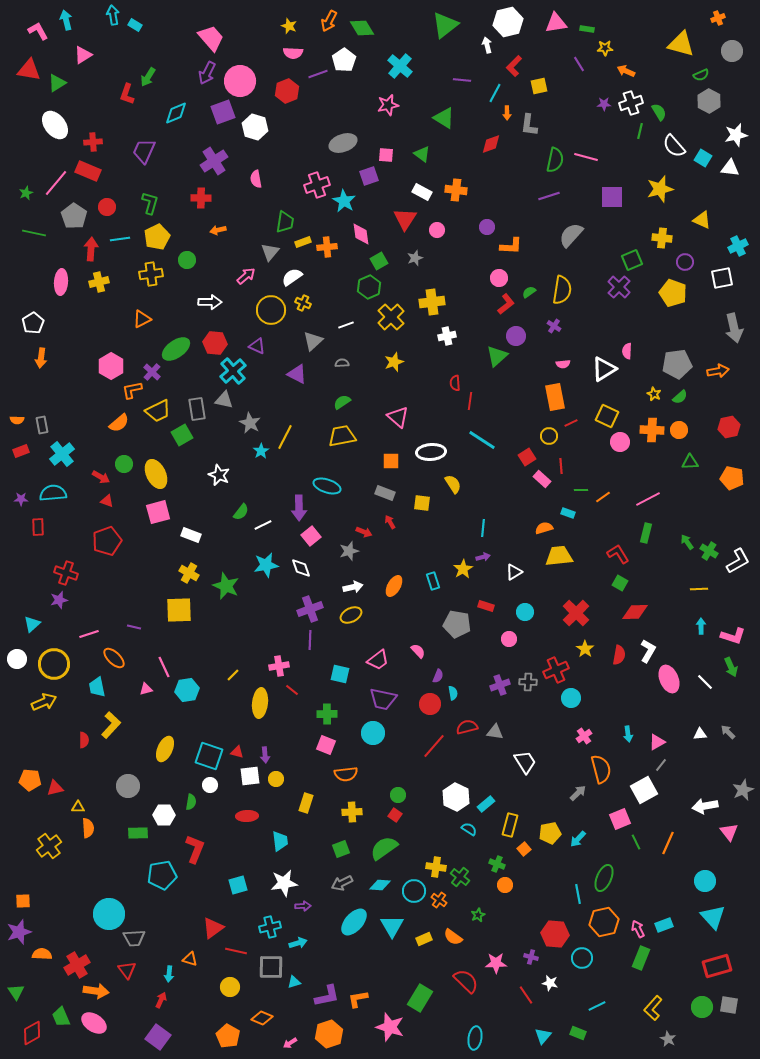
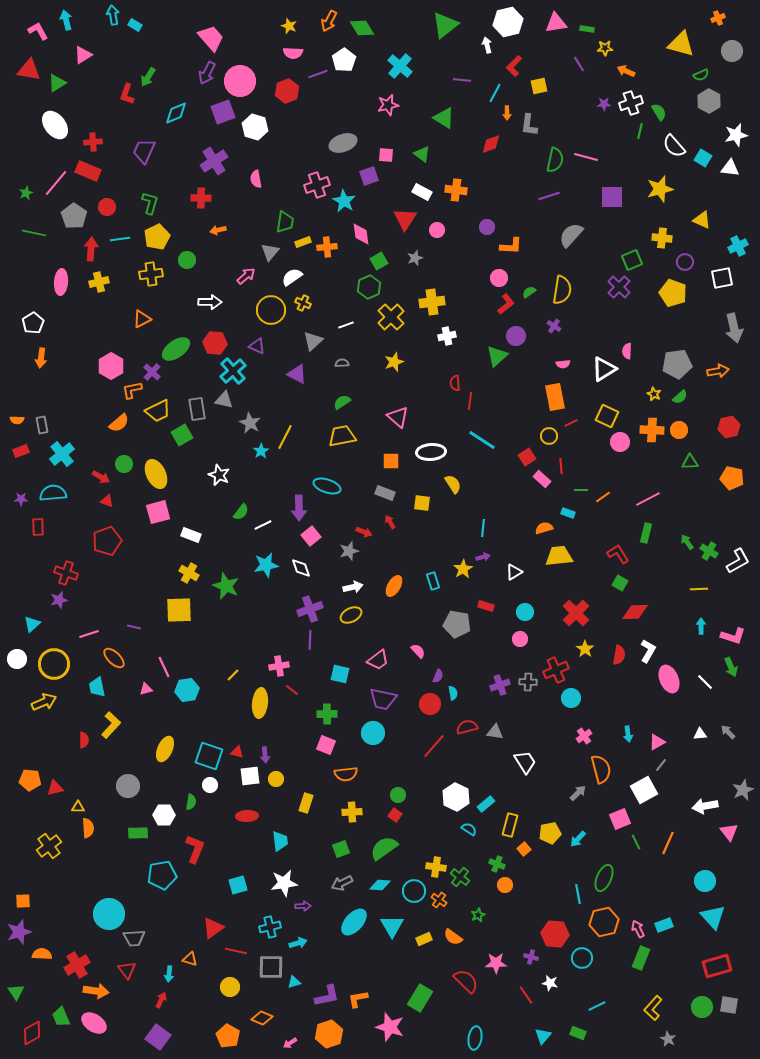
pink circle at (509, 639): moved 11 px right
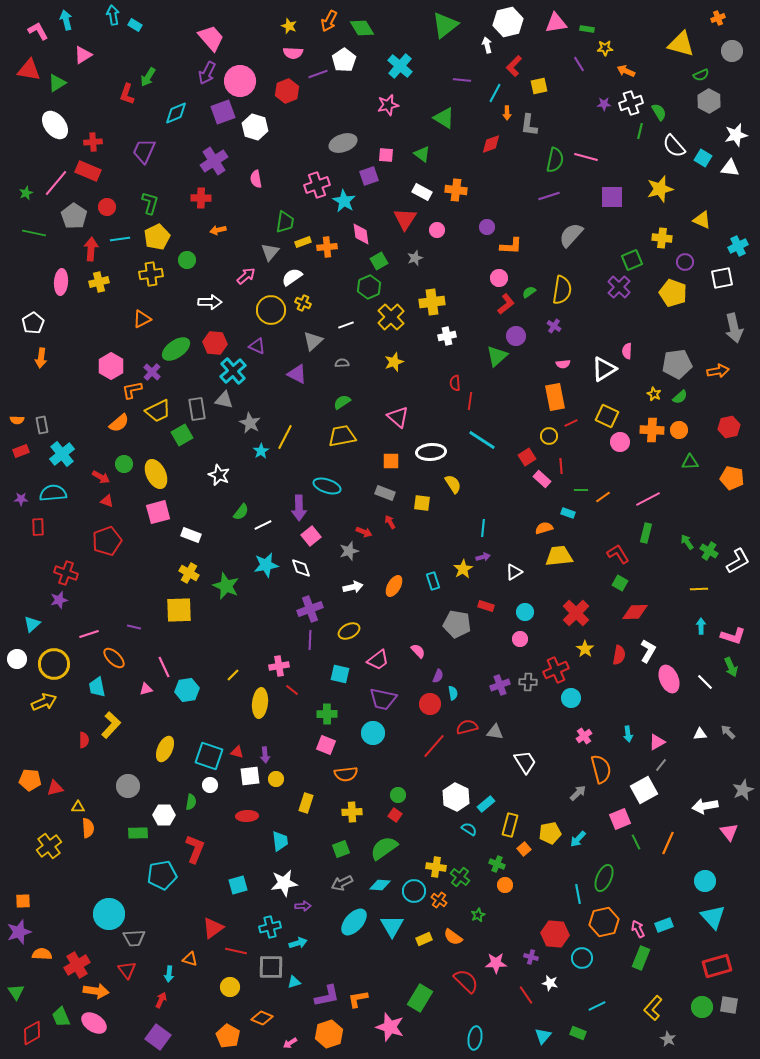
yellow ellipse at (351, 615): moved 2 px left, 16 px down
